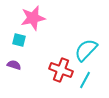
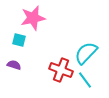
cyan semicircle: moved 3 px down
cyan line: rotated 66 degrees counterclockwise
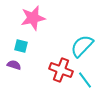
cyan square: moved 2 px right, 6 px down
cyan semicircle: moved 4 px left, 7 px up
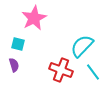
pink star: moved 1 px right; rotated 15 degrees counterclockwise
cyan square: moved 3 px left, 2 px up
purple semicircle: rotated 56 degrees clockwise
cyan line: moved 8 px right, 8 px up
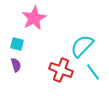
cyan square: moved 1 px left
purple semicircle: moved 2 px right
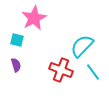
cyan square: moved 4 px up
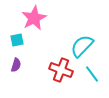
cyan square: rotated 24 degrees counterclockwise
purple semicircle: rotated 32 degrees clockwise
cyan line: moved 1 px left, 2 px down
